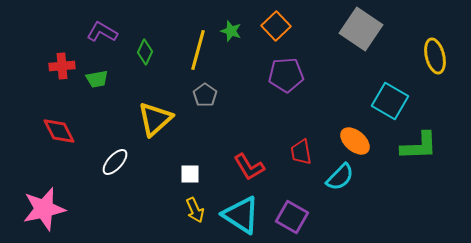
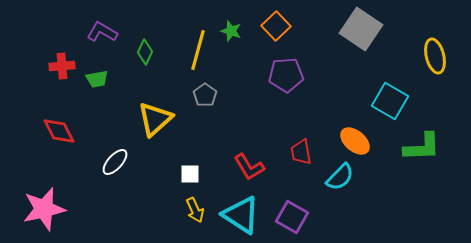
green L-shape: moved 3 px right, 1 px down
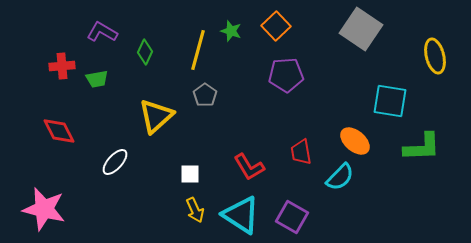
cyan square: rotated 21 degrees counterclockwise
yellow triangle: moved 1 px right, 3 px up
pink star: rotated 27 degrees clockwise
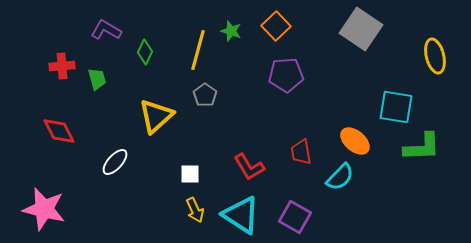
purple L-shape: moved 4 px right, 2 px up
green trapezoid: rotated 95 degrees counterclockwise
cyan square: moved 6 px right, 6 px down
purple square: moved 3 px right
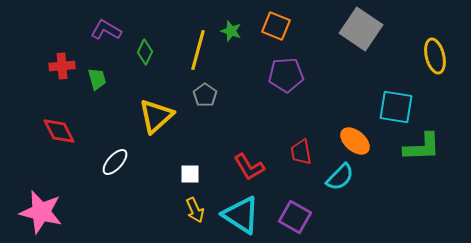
orange square: rotated 24 degrees counterclockwise
pink star: moved 3 px left, 3 px down
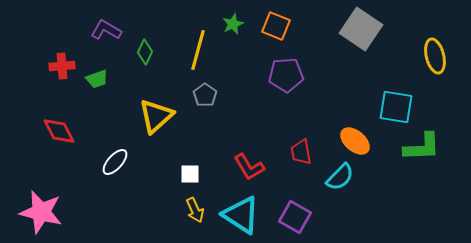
green star: moved 2 px right, 7 px up; rotated 30 degrees clockwise
green trapezoid: rotated 85 degrees clockwise
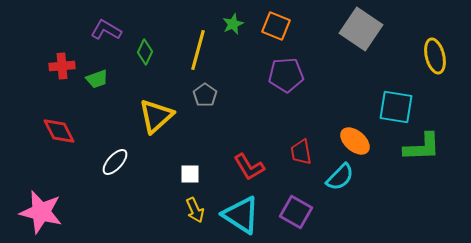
purple square: moved 1 px right, 5 px up
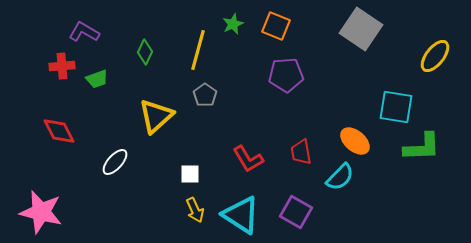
purple L-shape: moved 22 px left, 2 px down
yellow ellipse: rotated 52 degrees clockwise
red L-shape: moved 1 px left, 8 px up
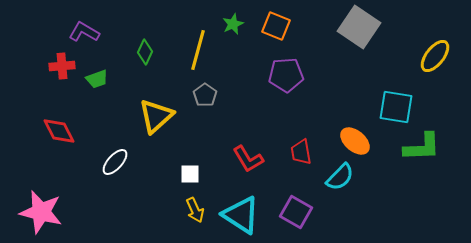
gray square: moved 2 px left, 2 px up
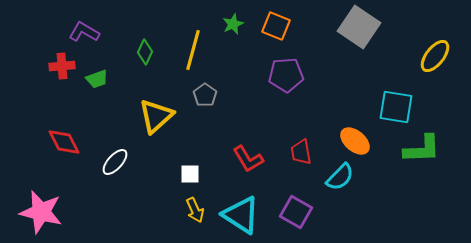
yellow line: moved 5 px left
red diamond: moved 5 px right, 11 px down
green L-shape: moved 2 px down
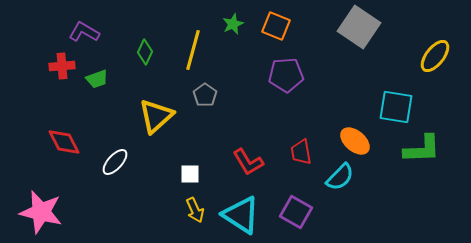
red L-shape: moved 3 px down
